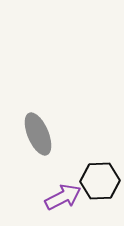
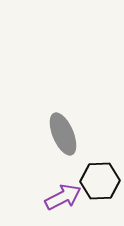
gray ellipse: moved 25 px right
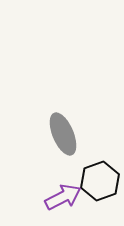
black hexagon: rotated 18 degrees counterclockwise
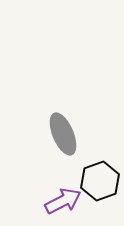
purple arrow: moved 4 px down
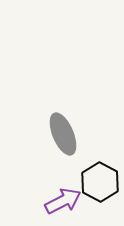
black hexagon: moved 1 px down; rotated 12 degrees counterclockwise
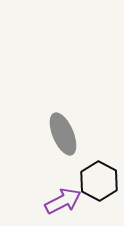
black hexagon: moved 1 px left, 1 px up
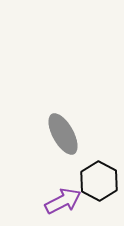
gray ellipse: rotated 6 degrees counterclockwise
